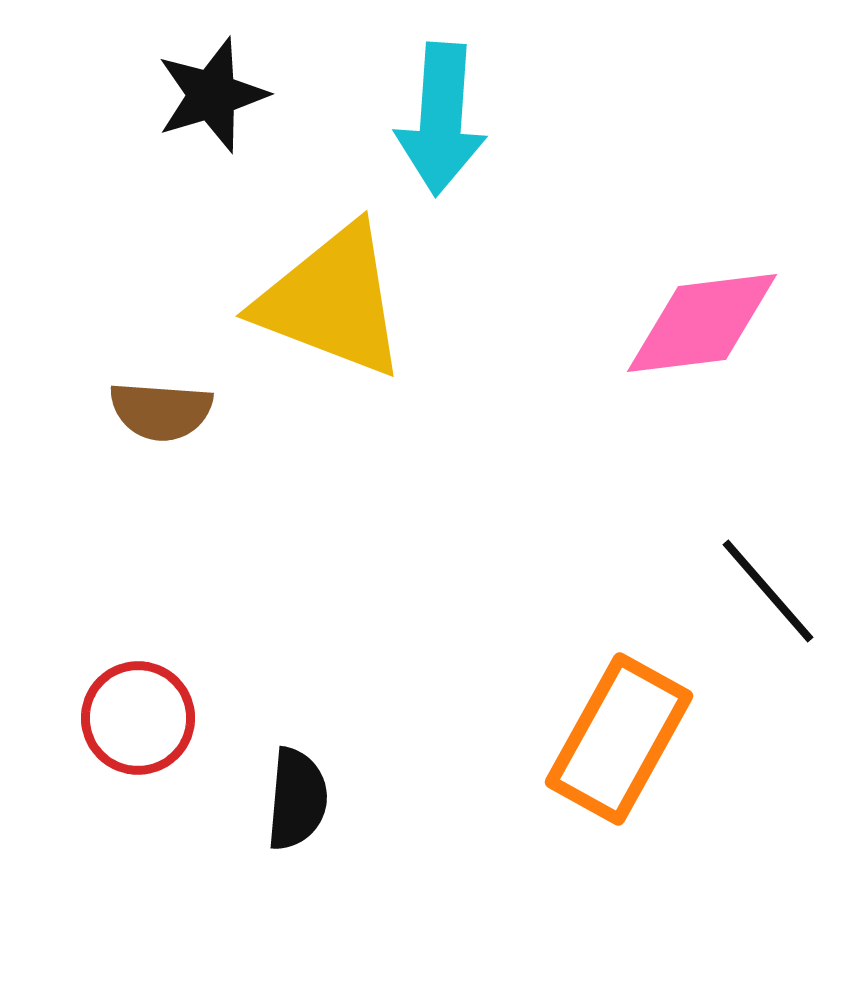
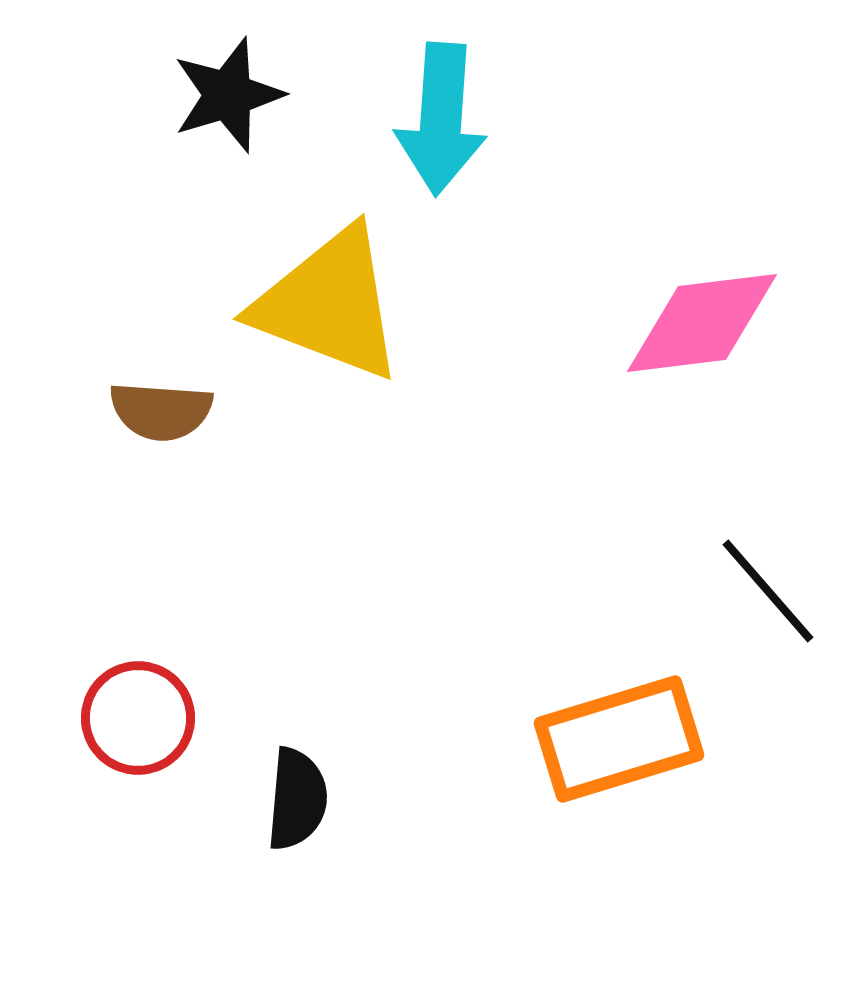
black star: moved 16 px right
yellow triangle: moved 3 px left, 3 px down
orange rectangle: rotated 44 degrees clockwise
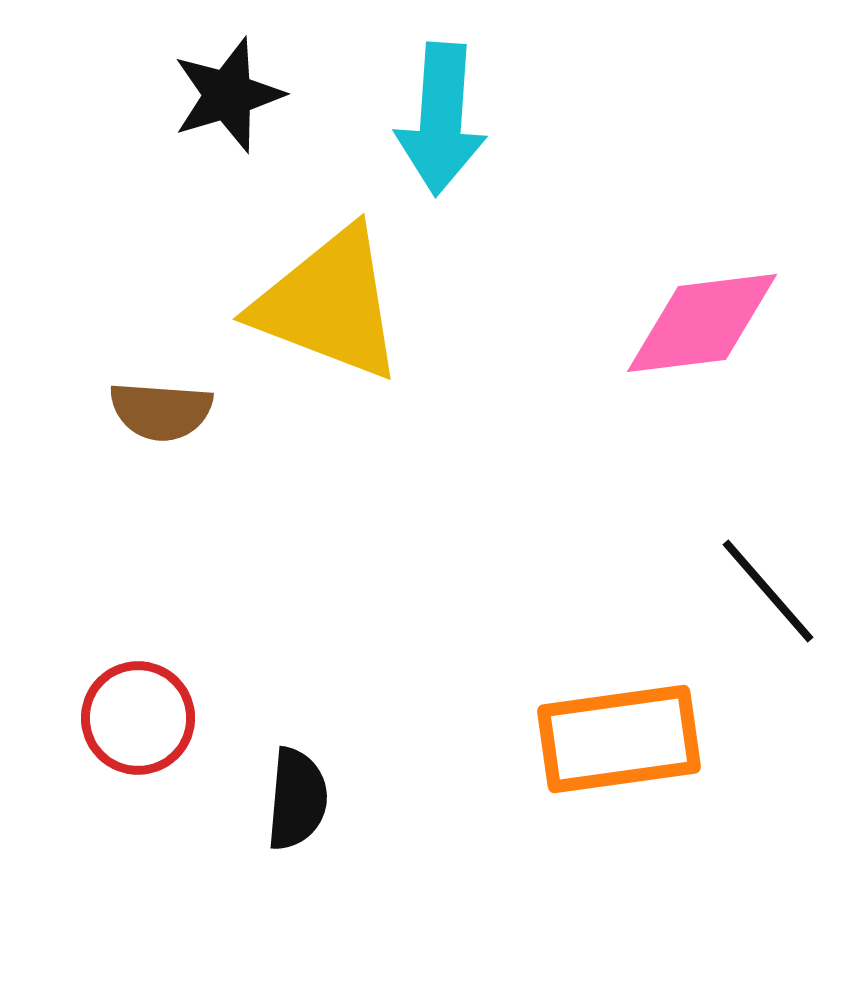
orange rectangle: rotated 9 degrees clockwise
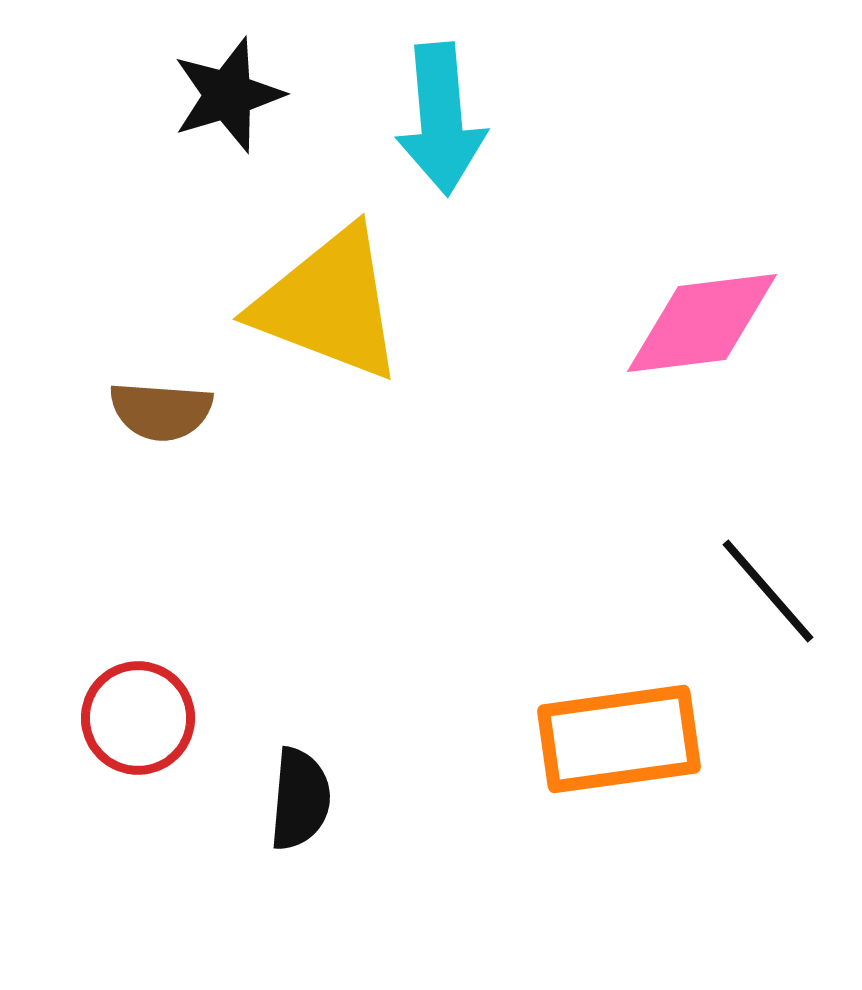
cyan arrow: rotated 9 degrees counterclockwise
black semicircle: moved 3 px right
